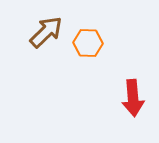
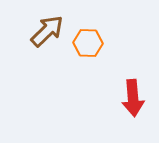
brown arrow: moved 1 px right, 1 px up
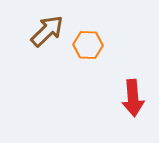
orange hexagon: moved 2 px down
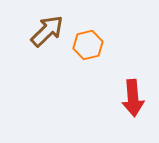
orange hexagon: rotated 16 degrees counterclockwise
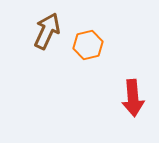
brown arrow: rotated 21 degrees counterclockwise
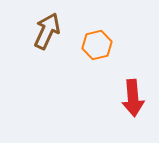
orange hexagon: moved 9 px right
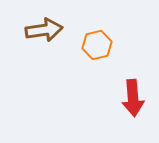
brown arrow: moved 3 px left, 1 px up; rotated 57 degrees clockwise
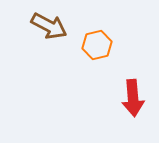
brown arrow: moved 5 px right, 4 px up; rotated 36 degrees clockwise
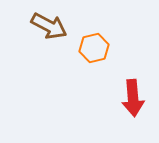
orange hexagon: moved 3 px left, 3 px down
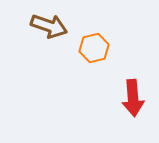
brown arrow: rotated 9 degrees counterclockwise
